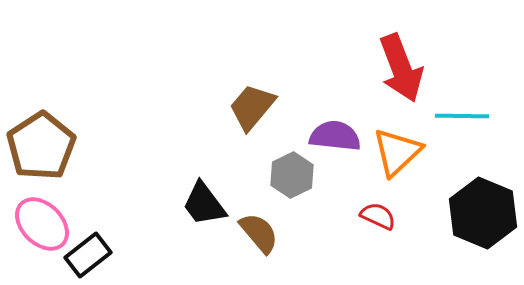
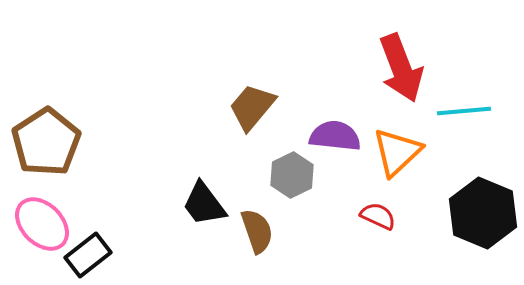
cyan line: moved 2 px right, 5 px up; rotated 6 degrees counterclockwise
brown pentagon: moved 5 px right, 4 px up
brown semicircle: moved 2 px left, 2 px up; rotated 21 degrees clockwise
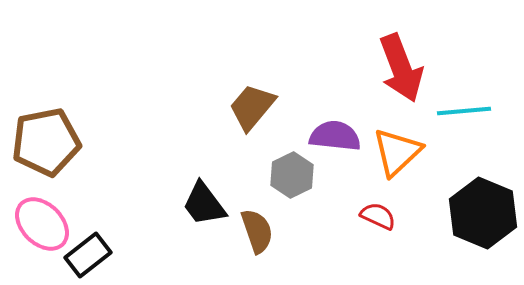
brown pentagon: rotated 22 degrees clockwise
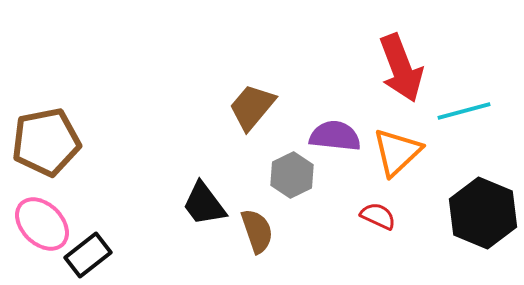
cyan line: rotated 10 degrees counterclockwise
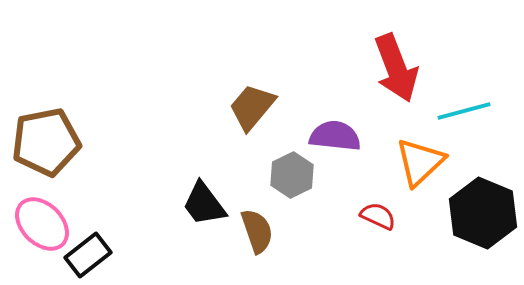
red arrow: moved 5 px left
orange triangle: moved 23 px right, 10 px down
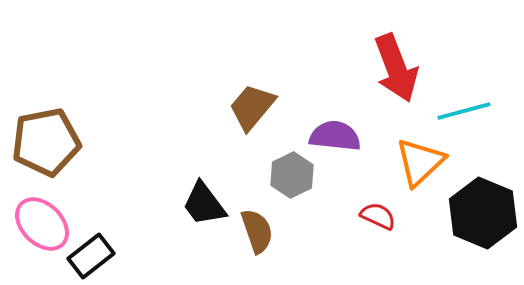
black rectangle: moved 3 px right, 1 px down
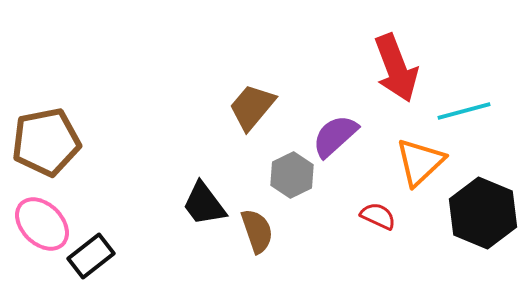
purple semicircle: rotated 48 degrees counterclockwise
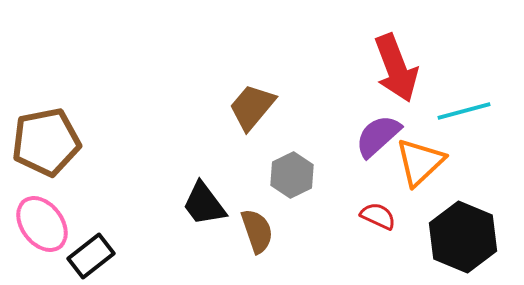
purple semicircle: moved 43 px right
black hexagon: moved 20 px left, 24 px down
pink ellipse: rotated 8 degrees clockwise
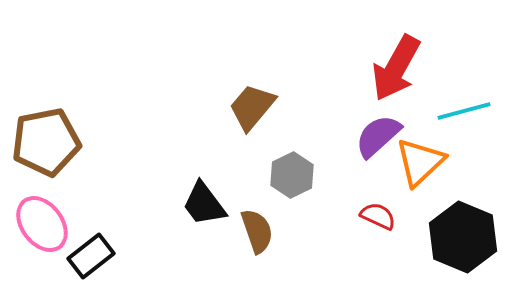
red arrow: rotated 50 degrees clockwise
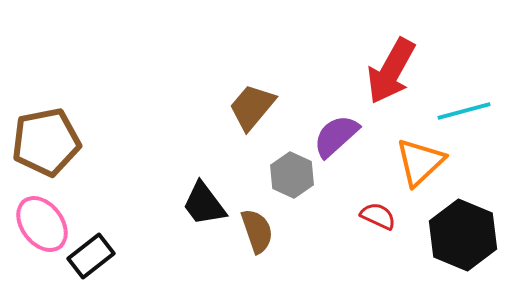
red arrow: moved 5 px left, 3 px down
purple semicircle: moved 42 px left
gray hexagon: rotated 9 degrees counterclockwise
black hexagon: moved 2 px up
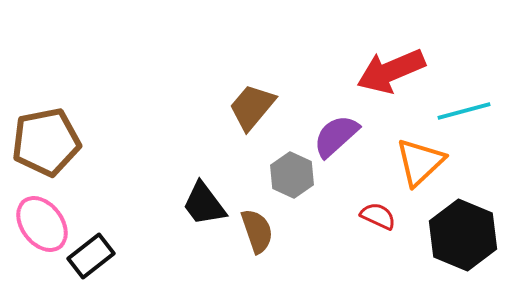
red arrow: rotated 38 degrees clockwise
